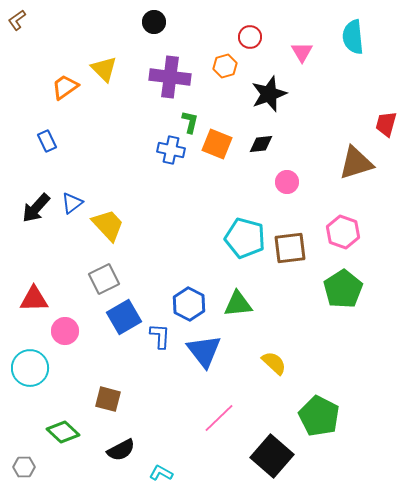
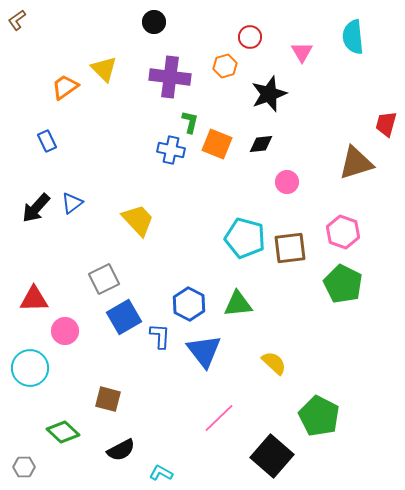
yellow trapezoid at (108, 225): moved 30 px right, 5 px up
green pentagon at (343, 289): moved 5 px up; rotated 12 degrees counterclockwise
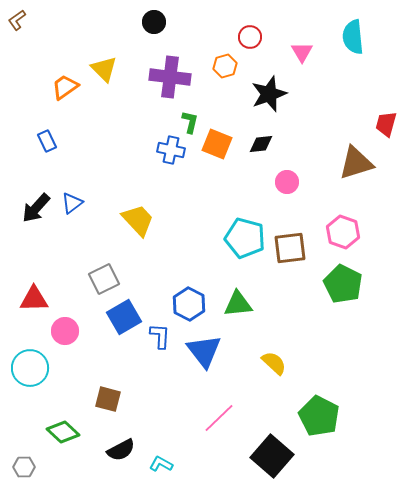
cyan L-shape at (161, 473): moved 9 px up
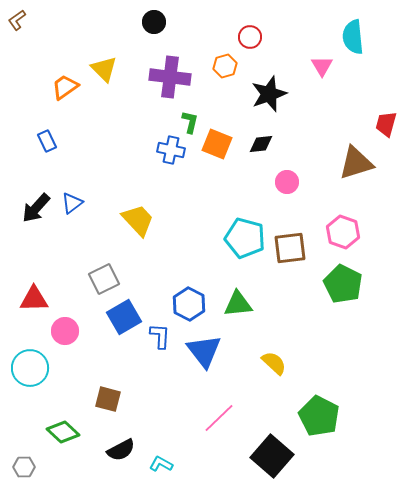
pink triangle at (302, 52): moved 20 px right, 14 px down
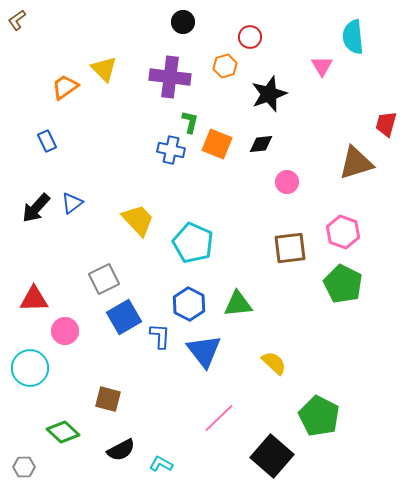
black circle at (154, 22): moved 29 px right
cyan pentagon at (245, 238): moved 52 px left, 5 px down; rotated 9 degrees clockwise
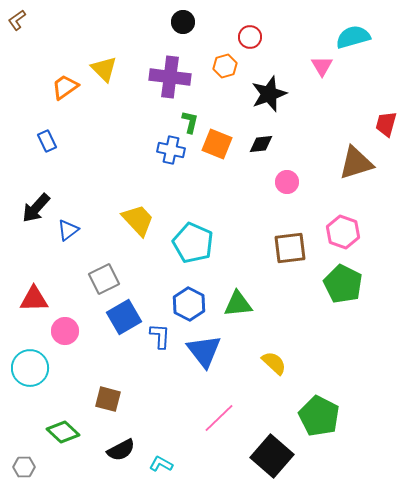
cyan semicircle at (353, 37): rotated 80 degrees clockwise
blue triangle at (72, 203): moved 4 px left, 27 px down
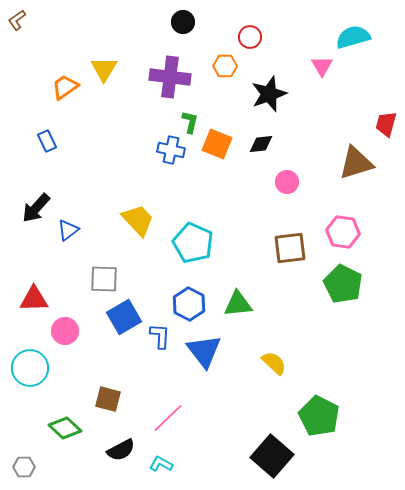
orange hexagon at (225, 66): rotated 15 degrees clockwise
yellow triangle at (104, 69): rotated 16 degrees clockwise
pink hexagon at (343, 232): rotated 12 degrees counterclockwise
gray square at (104, 279): rotated 28 degrees clockwise
pink line at (219, 418): moved 51 px left
green diamond at (63, 432): moved 2 px right, 4 px up
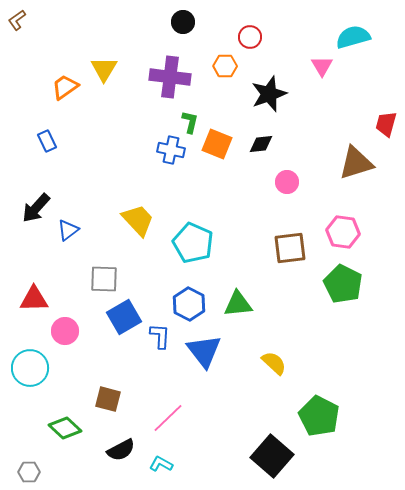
gray hexagon at (24, 467): moved 5 px right, 5 px down
